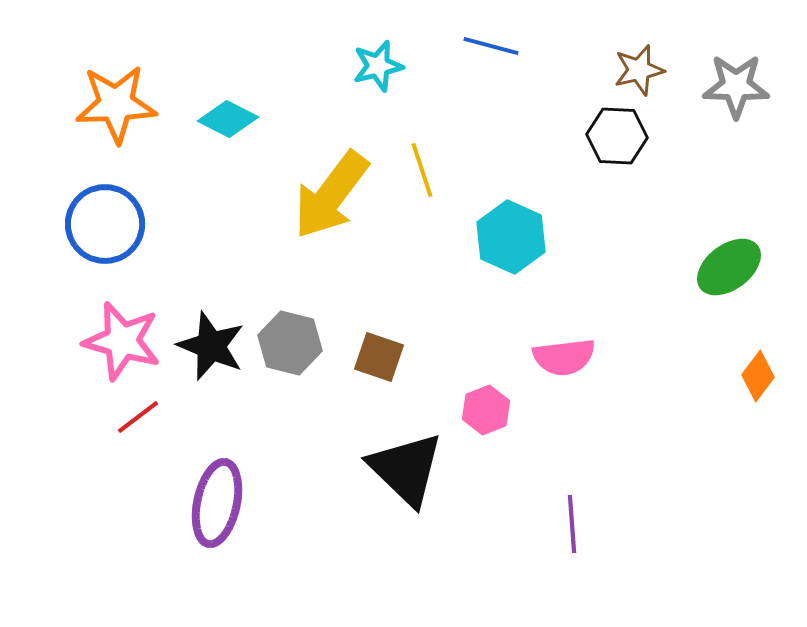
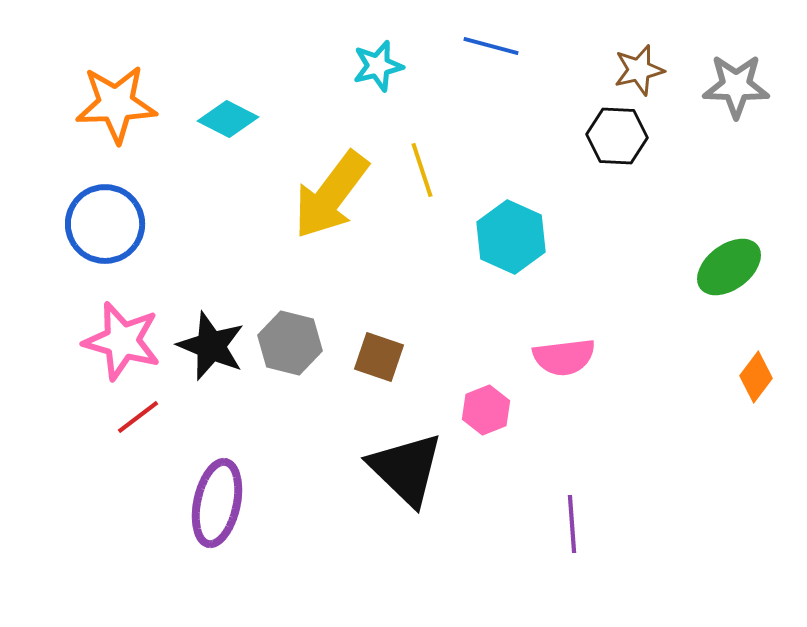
orange diamond: moved 2 px left, 1 px down
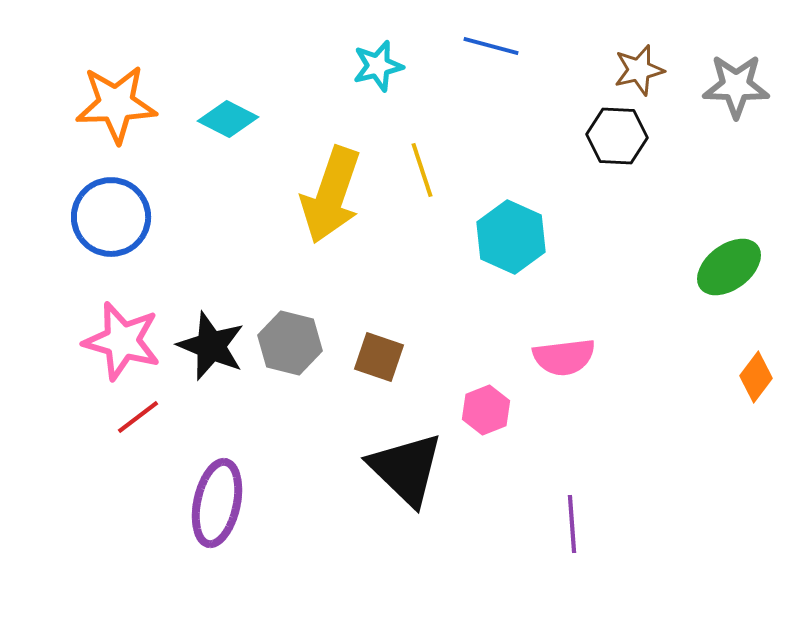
yellow arrow: rotated 18 degrees counterclockwise
blue circle: moved 6 px right, 7 px up
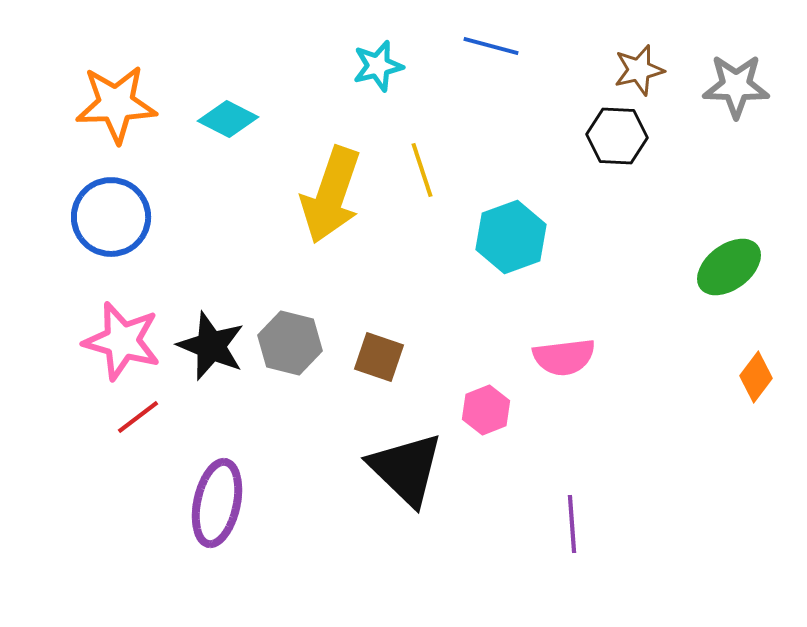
cyan hexagon: rotated 16 degrees clockwise
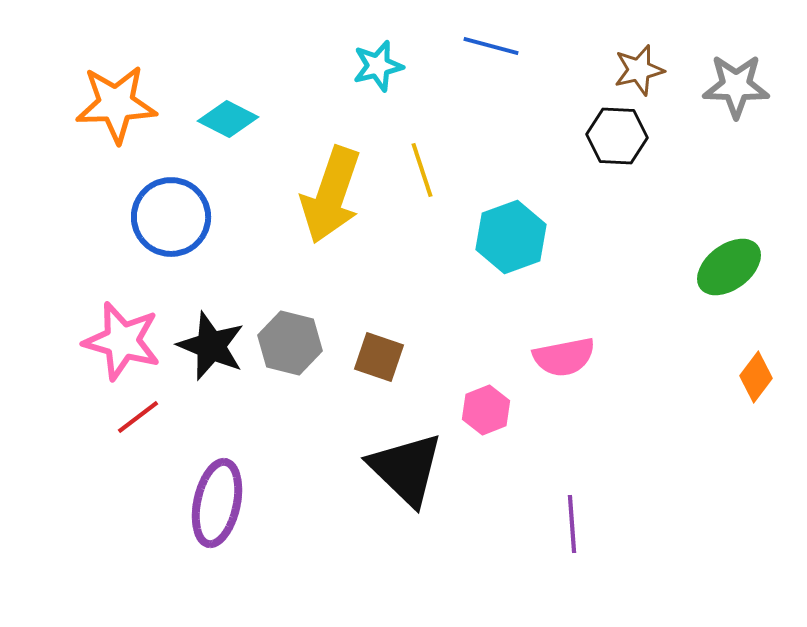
blue circle: moved 60 px right
pink semicircle: rotated 4 degrees counterclockwise
